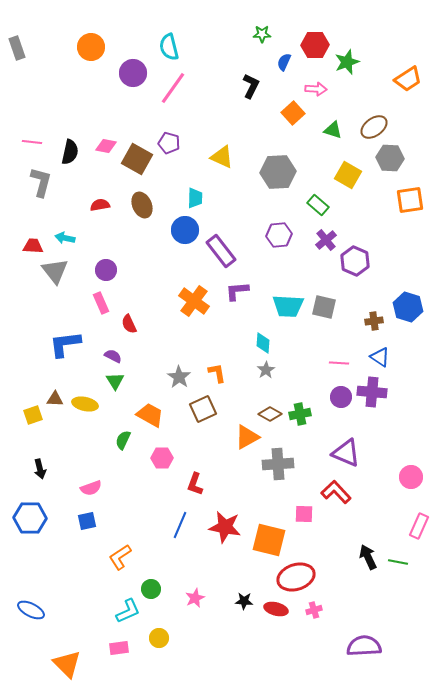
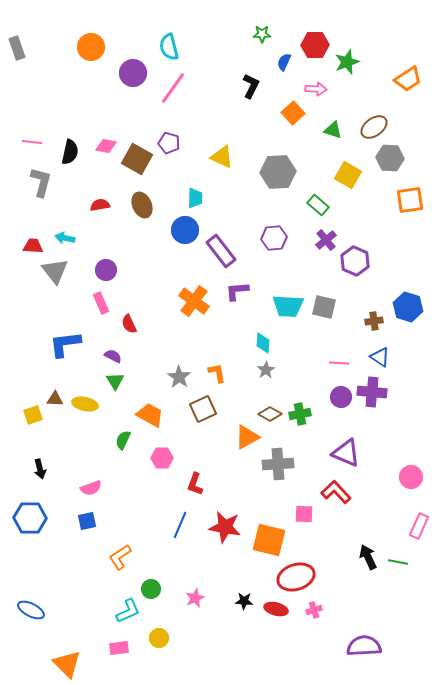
purple hexagon at (279, 235): moved 5 px left, 3 px down
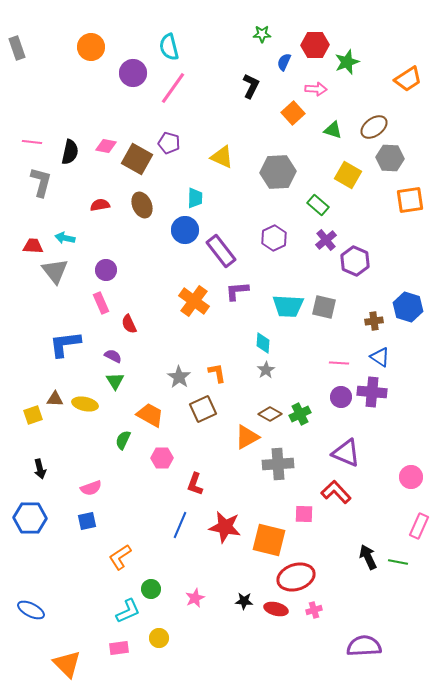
purple hexagon at (274, 238): rotated 20 degrees counterclockwise
green cross at (300, 414): rotated 15 degrees counterclockwise
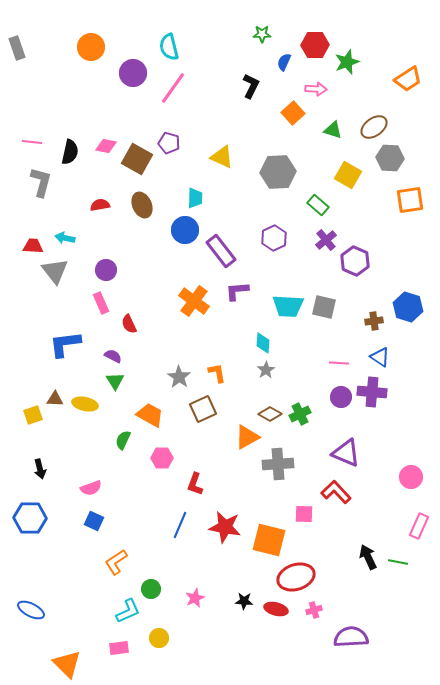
blue square at (87, 521): moved 7 px right; rotated 36 degrees clockwise
orange L-shape at (120, 557): moved 4 px left, 5 px down
purple semicircle at (364, 646): moved 13 px left, 9 px up
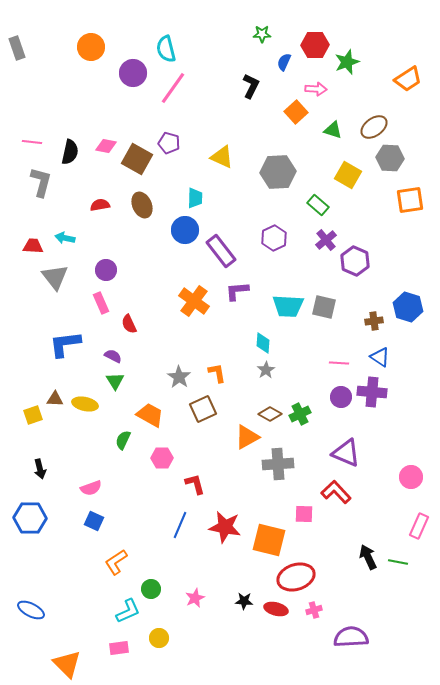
cyan semicircle at (169, 47): moved 3 px left, 2 px down
orange square at (293, 113): moved 3 px right, 1 px up
gray triangle at (55, 271): moved 6 px down
red L-shape at (195, 484): rotated 145 degrees clockwise
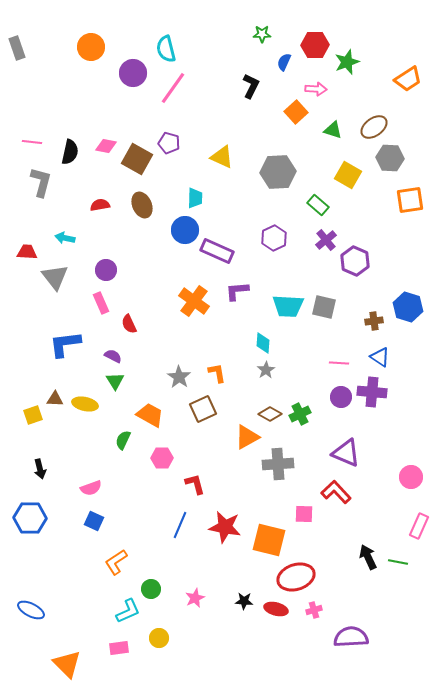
red trapezoid at (33, 246): moved 6 px left, 6 px down
purple rectangle at (221, 251): moved 4 px left; rotated 28 degrees counterclockwise
